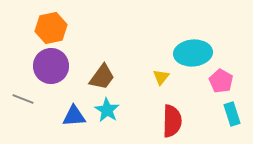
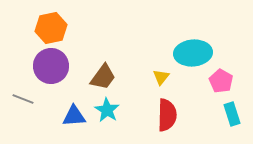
brown trapezoid: moved 1 px right
red semicircle: moved 5 px left, 6 px up
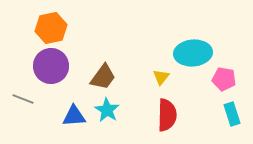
pink pentagon: moved 3 px right, 2 px up; rotated 20 degrees counterclockwise
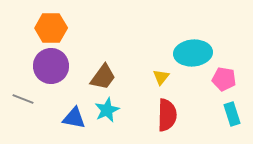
orange hexagon: rotated 12 degrees clockwise
cyan star: rotated 15 degrees clockwise
blue triangle: moved 2 px down; rotated 15 degrees clockwise
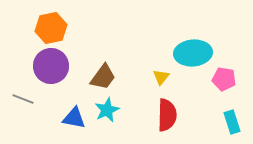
orange hexagon: rotated 12 degrees counterclockwise
cyan rectangle: moved 8 px down
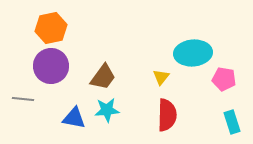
gray line: rotated 15 degrees counterclockwise
cyan star: rotated 20 degrees clockwise
